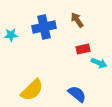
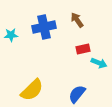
blue semicircle: rotated 90 degrees counterclockwise
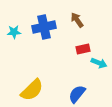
cyan star: moved 3 px right, 3 px up
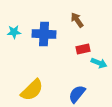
blue cross: moved 7 px down; rotated 15 degrees clockwise
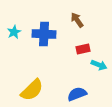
cyan star: rotated 24 degrees counterclockwise
cyan arrow: moved 2 px down
blue semicircle: rotated 30 degrees clockwise
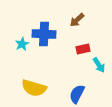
brown arrow: rotated 98 degrees counterclockwise
cyan star: moved 8 px right, 12 px down
cyan arrow: rotated 35 degrees clockwise
yellow semicircle: moved 2 px right, 2 px up; rotated 60 degrees clockwise
blue semicircle: rotated 42 degrees counterclockwise
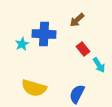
red rectangle: rotated 64 degrees clockwise
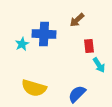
red rectangle: moved 6 px right, 3 px up; rotated 32 degrees clockwise
blue semicircle: rotated 18 degrees clockwise
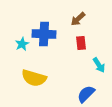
brown arrow: moved 1 px right, 1 px up
red rectangle: moved 8 px left, 3 px up
yellow semicircle: moved 10 px up
blue semicircle: moved 9 px right
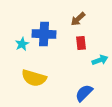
cyan arrow: moved 1 px right, 5 px up; rotated 77 degrees counterclockwise
blue semicircle: moved 2 px left, 1 px up
